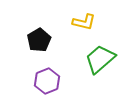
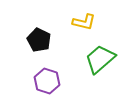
black pentagon: rotated 15 degrees counterclockwise
purple hexagon: rotated 20 degrees counterclockwise
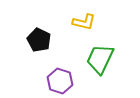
green trapezoid: rotated 24 degrees counterclockwise
purple hexagon: moved 13 px right
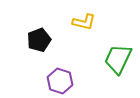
black pentagon: rotated 25 degrees clockwise
green trapezoid: moved 18 px right
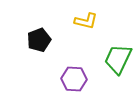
yellow L-shape: moved 2 px right, 1 px up
purple hexagon: moved 14 px right, 2 px up; rotated 15 degrees counterclockwise
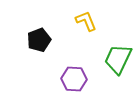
yellow L-shape: rotated 125 degrees counterclockwise
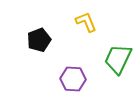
yellow L-shape: moved 1 px down
purple hexagon: moved 1 px left
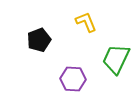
green trapezoid: moved 2 px left
